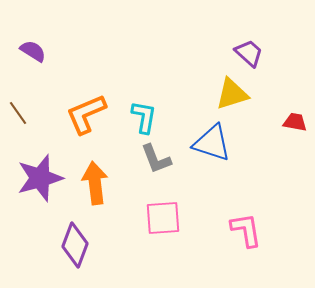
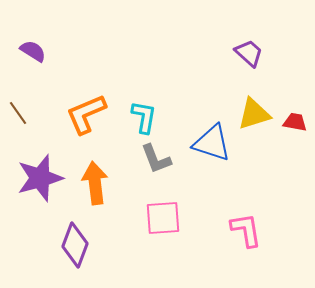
yellow triangle: moved 22 px right, 20 px down
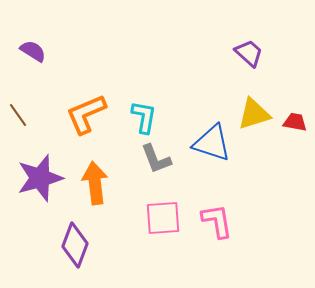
brown line: moved 2 px down
pink L-shape: moved 29 px left, 9 px up
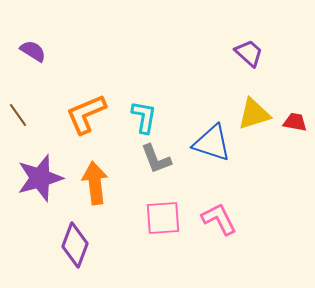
pink L-shape: moved 2 px right, 2 px up; rotated 18 degrees counterclockwise
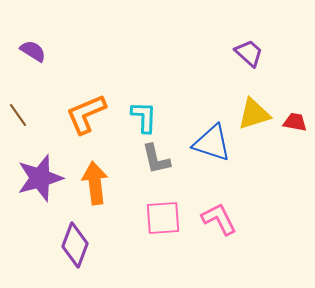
cyan L-shape: rotated 8 degrees counterclockwise
gray L-shape: rotated 8 degrees clockwise
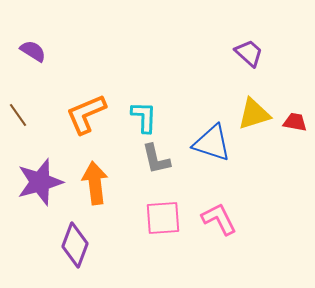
purple star: moved 4 px down
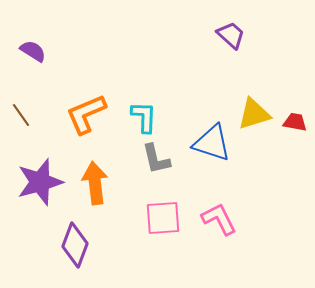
purple trapezoid: moved 18 px left, 18 px up
brown line: moved 3 px right
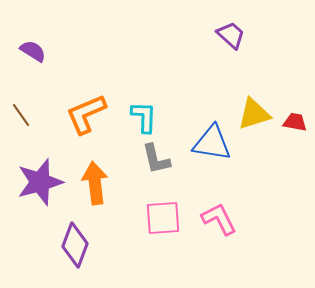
blue triangle: rotated 9 degrees counterclockwise
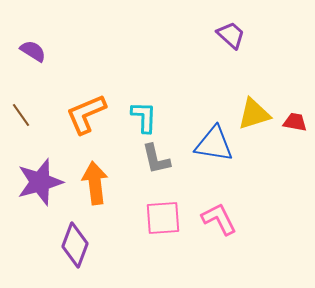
blue triangle: moved 2 px right, 1 px down
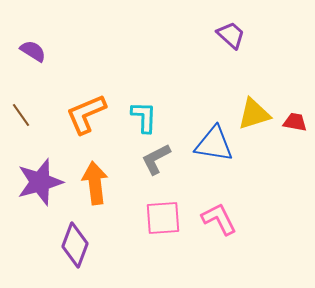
gray L-shape: rotated 76 degrees clockwise
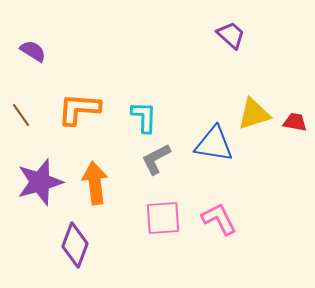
orange L-shape: moved 7 px left, 5 px up; rotated 27 degrees clockwise
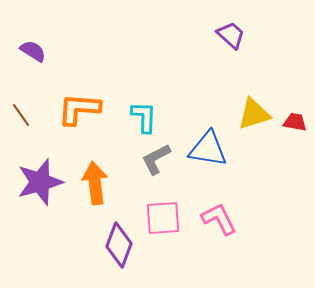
blue triangle: moved 6 px left, 5 px down
purple diamond: moved 44 px right
